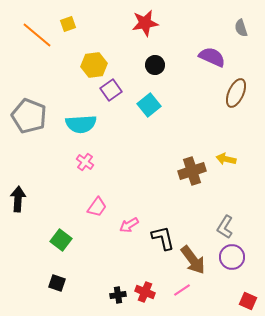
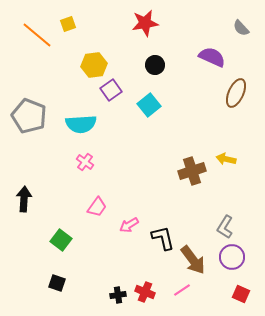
gray semicircle: rotated 24 degrees counterclockwise
black arrow: moved 6 px right
red square: moved 7 px left, 7 px up
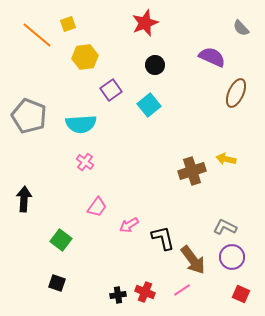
red star: rotated 12 degrees counterclockwise
yellow hexagon: moved 9 px left, 8 px up
gray L-shape: rotated 85 degrees clockwise
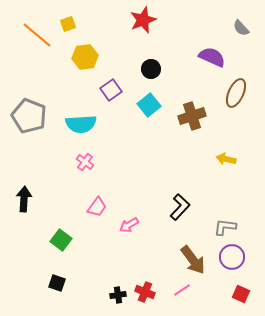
red star: moved 2 px left, 3 px up
black circle: moved 4 px left, 4 px down
brown cross: moved 55 px up
gray L-shape: rotated 20 degrees counterclockwise
black L-shape: moved 17 px right, 31 px up; rotated 56 degrees clockwise
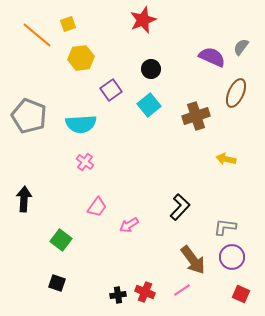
gray semicircle: moved 19 px down; rotated 78 degrees clockwise
yellow hexagon: moved 4 px left, 1 px down
brown cross: moved 4 px right
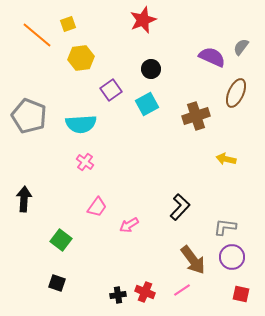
cyan square: moved 2 px left, 1 px up; rotated 10 degrees clockwise
red square: rotated 12 degrees counterclockwise
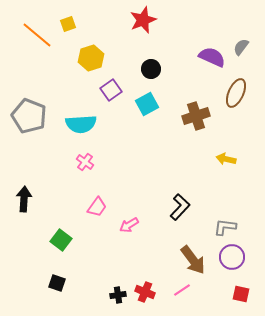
yellow hexagon: moved 10 px right; rotated 10 degrees counterclockwise
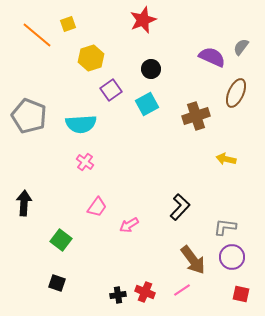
black arrow: moved 4 px down
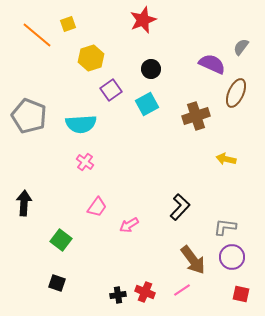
purple semicircle: moved 7 px down
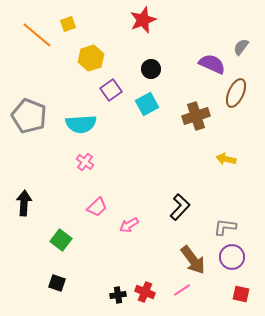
pink trapezoid: rotated 10 degrees clockwise
